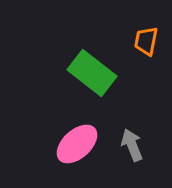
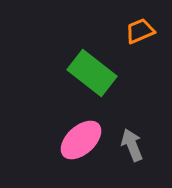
orange trapezoid: moved 6 px left, 10 px up; rotated 56 degrees clockwise
pink ellipse: moved 4 px right, 4 px up
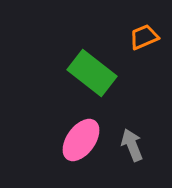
orange trapezoid: moved 4 px right, 6 px down
pink ellipse: rotated 12 degrees counterclockwise
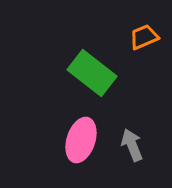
pink ellipse: rotated 18 degrees counterclockwise
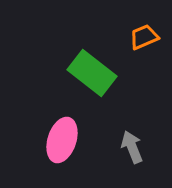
pink ellipse: moved 19 px left
gray arrow: moved 2 px down
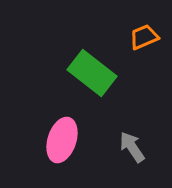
gray arrow: rotated 12 degrees counterclockwise
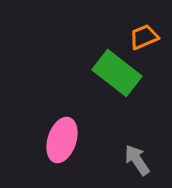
green rectangle: moved 25 px right
gray arrow: moved 5 px right, 13 px down
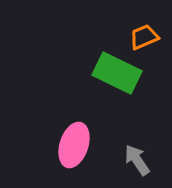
green rectangle: rotated 12 degrees counterclockwise
pink ellipse: moved 12 px right, 5 px down
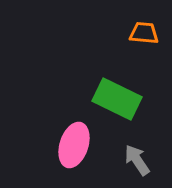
orange trapezoid: moved 4 px up; rotated 28 degrees clockwise
green rectangle: moved 26 px down
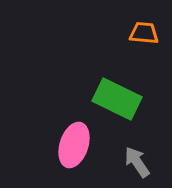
gray arrow: moved 2 px down
